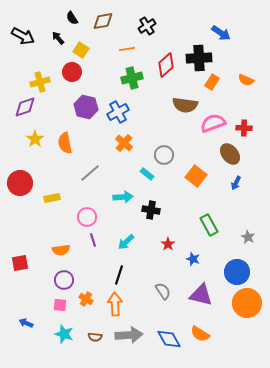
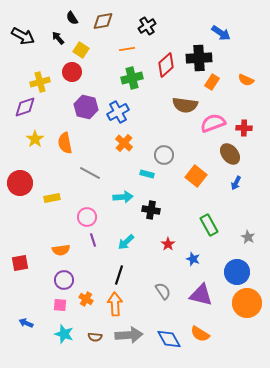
gray line at (90, 173): rotated 70 degrees clockwise
cyan rectangle at (147, 174): rotated 24 degrees counterclockwise
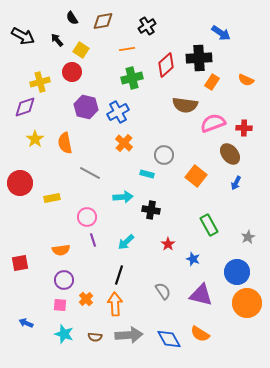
black arrow at (58, 38): moved 1 px left, 2 px down
gray star at (248, 237): rotated 16 degrees clockwise
orange cross at (86, 299): rotated 16 degrees clockwise
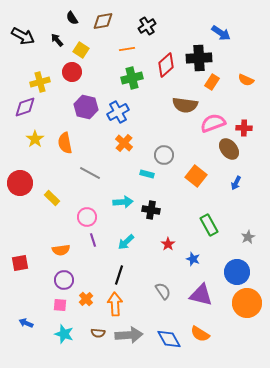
brown ellipse at (230, 154): moved 1 px left, 5 px up
cyan arrow at (123, 197): moved 5 px down
yellow rectangle at (52, 198): rotated 56 degrees clockwise
brown semicircle at (95, 337): moved 3 px right, 4 px up
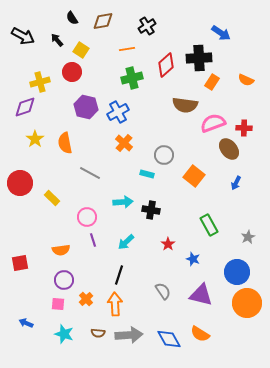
orange square at (196, 176): moved 2 px left
pink square at (60, 305): moved 2 px left, 1 px up
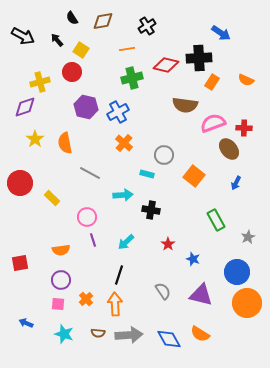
red diamond at (166, 65): rotated 55 degrees clockwise
cyan arrow at (123, 202): moved 7 px up
green rectangle at (209, 225): moved 7 px right, 5 px up
purple circle at (64, 280): moved 3 px left
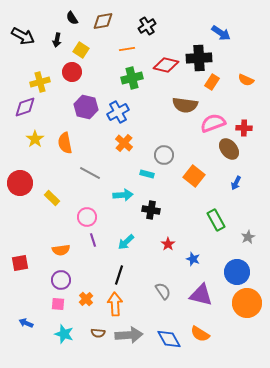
black arrow at (57, 40): rotated 128 degrees counterclockwise
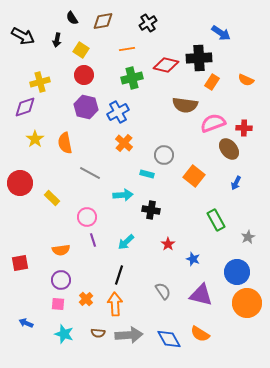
black cross at (147, 26): moved 1 px right, 3 px up
red circle at (72, 72): moved 12 px right, 3 px down
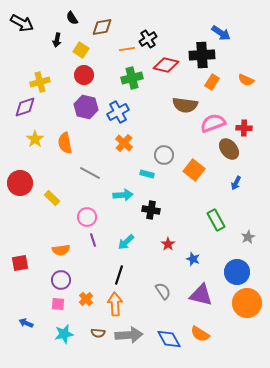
brown diamond at (103, 21): moved 1 px left, 6 px down
black cross at (148, 23): moved 16 px down
black arrow at (23, 36): moved 1 px left, 13 px up
black cross at (199, 58): moved 3 px right, 3 px up
orange square at (194, 176): moved 6 px up
cyan star at (64, 334): rotated 30 degrees counterclockwise
